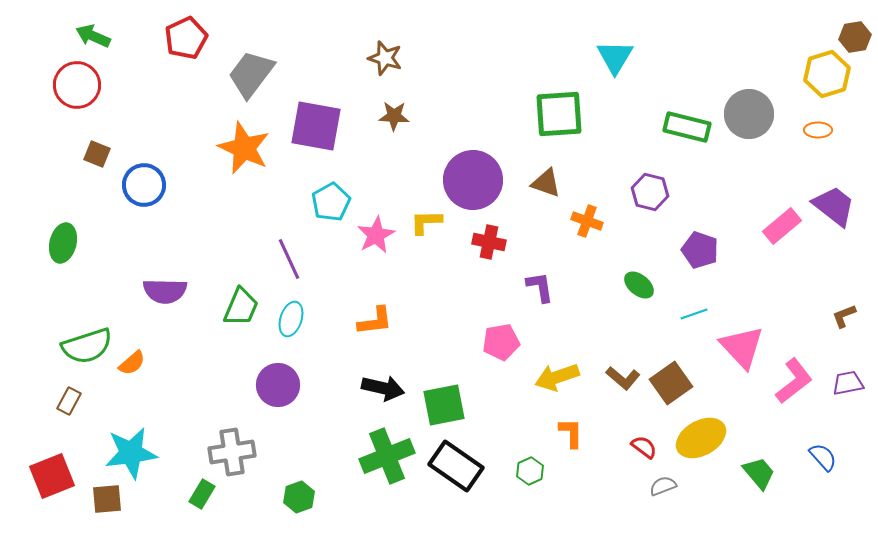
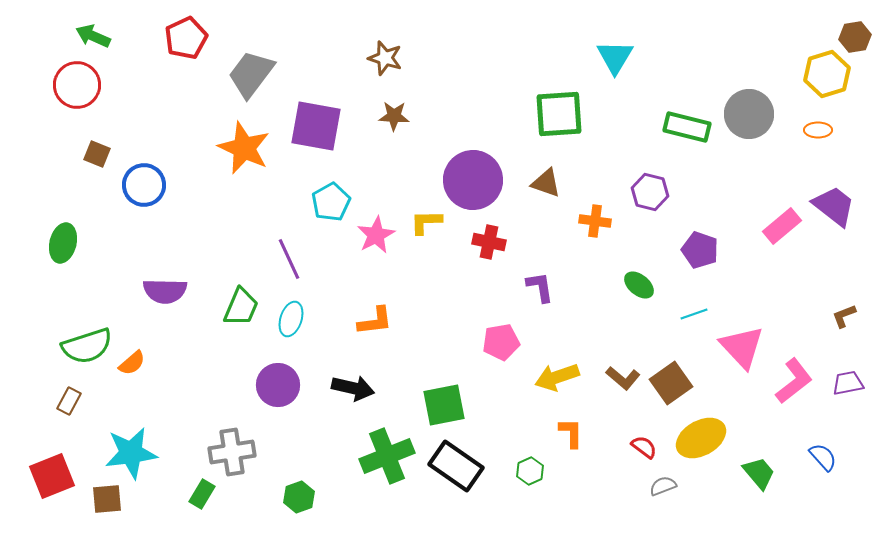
orange cross at (587, 221): moved 8 px right; rotated 12 degrees counterclockwise
black arrow at (383, 388): moved 30 px left
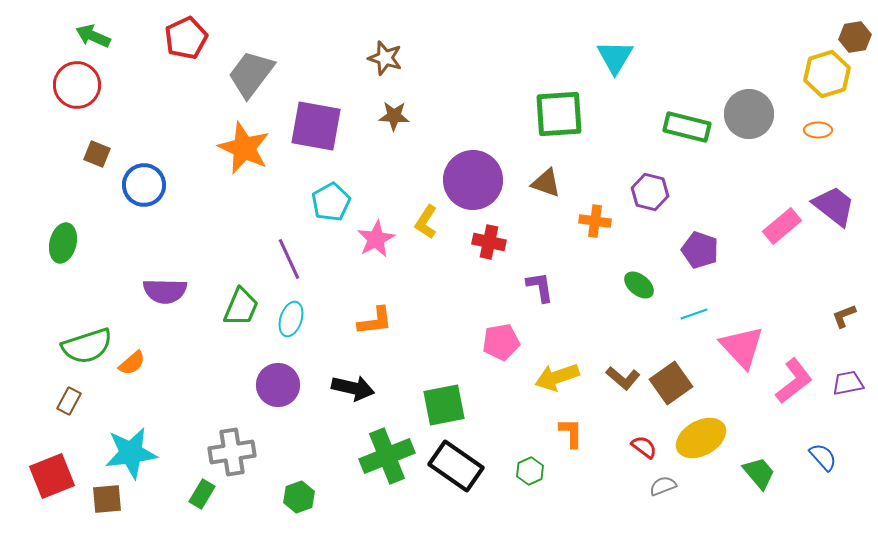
yellow L-shape at (426, 222): rotated 56 degrees counterclockwise
pink star at (376, 235): moved 4 px down
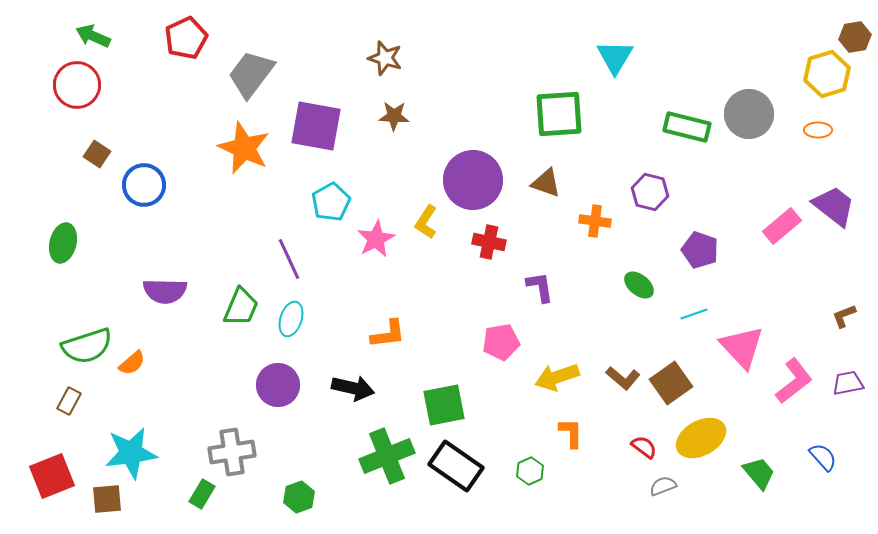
brown square at (97, 154): rotated 12 degrees clockwise
orange L-shape at (375, 321): moved 13 px right, 13 px down
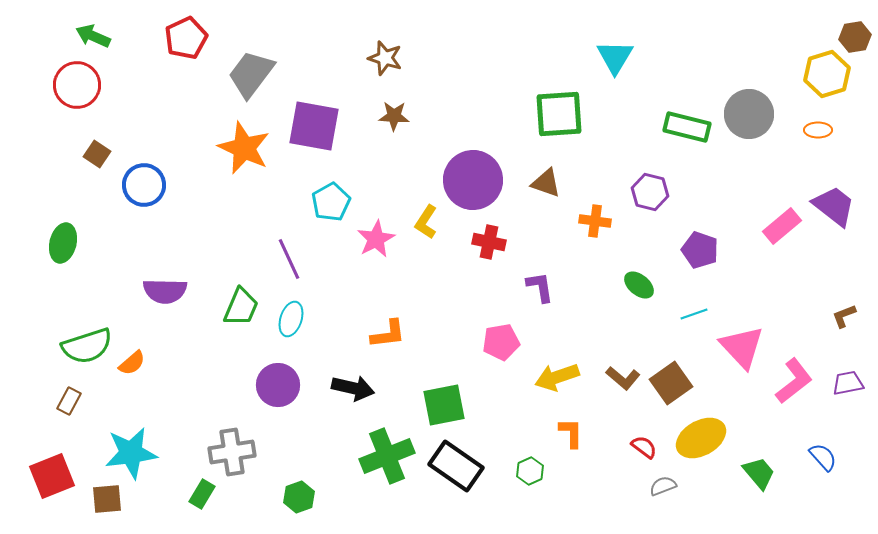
purple square at (316, 126): moved 2 px left
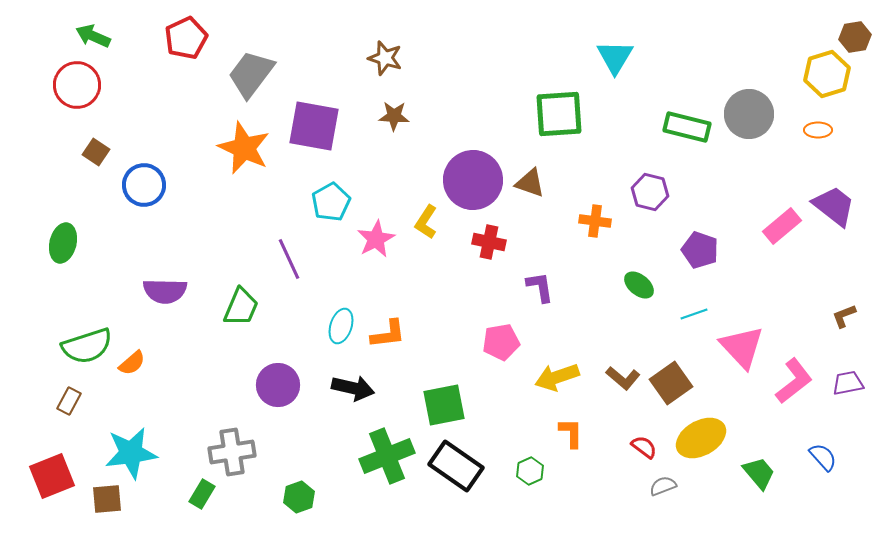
brown square at (97, 154): moved 1 px left, 2 px up
brown triangle at (546, 183): moved 16 px left
cyan ellipse at (291, 319): moved 50 px right, 7 px down
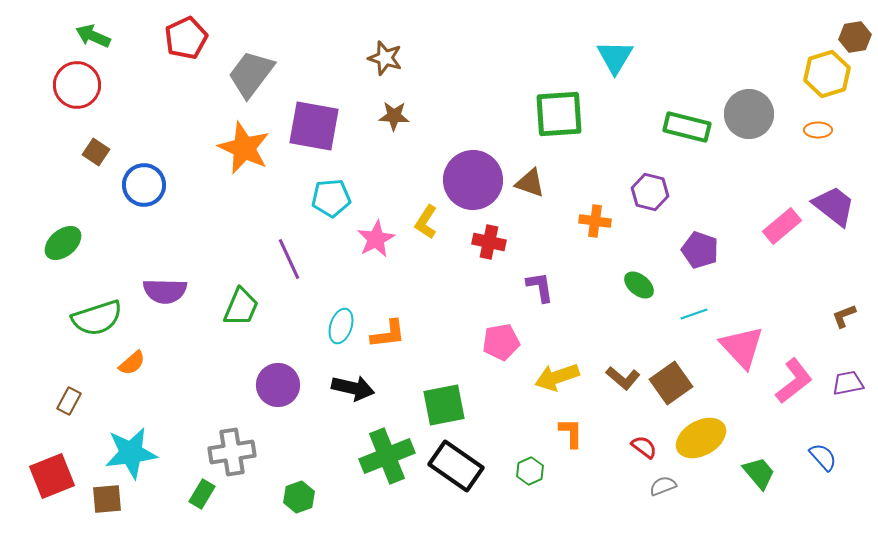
cyan pentagon at (331, 202): moved 4 px up; rotated 24 degrees clockwise
green ellipse at (63, 243): rotated 36 degrees clockwise
green semicircle at (87, 346): moved 10 px right, 28 px up
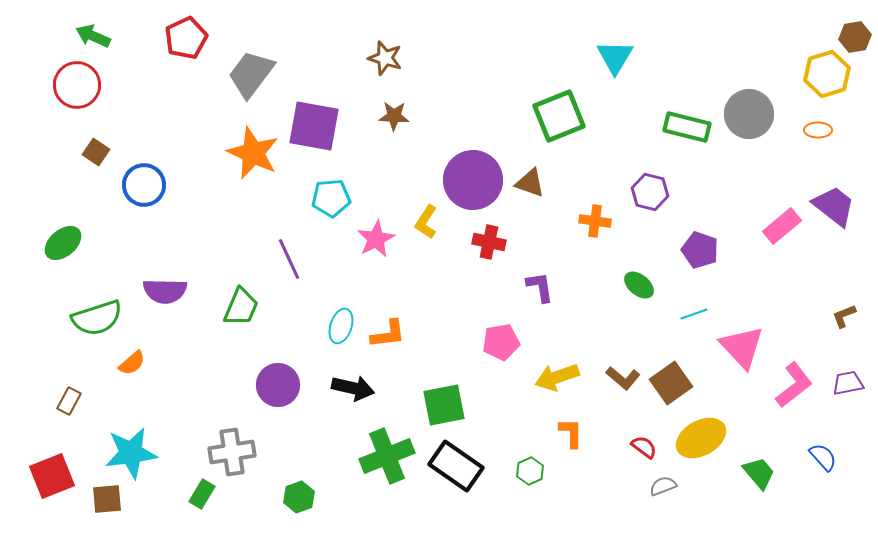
green square at (559, 114): moved 2 px down; rotated 18 degrees counterclockwise
orange star at (244, 148): moved 9 px right, 5 px down
pink L-shape at (794, 381): moved 4 px down
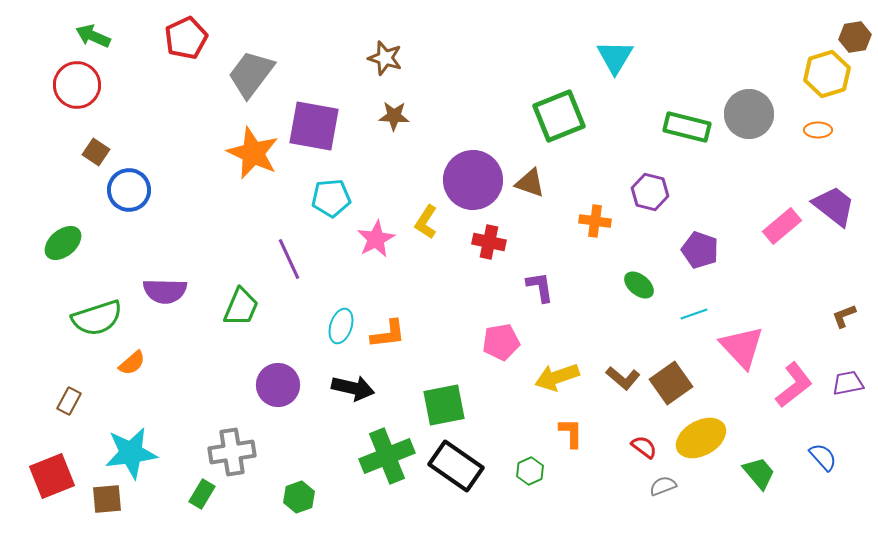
blue circle at (144, 185): moved 15 px left, 5 px down
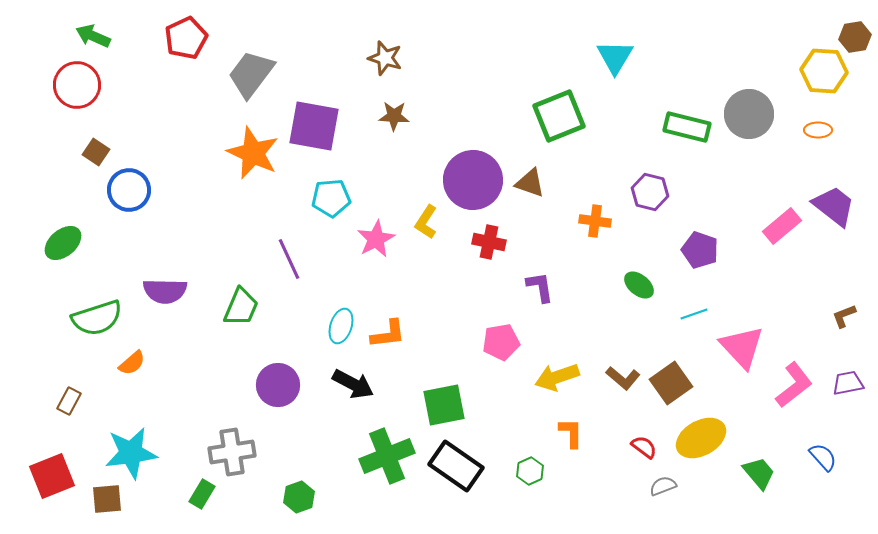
yellow hexagon at (827, 74): moved 3 px left, 3 px up; rotated 21 degrees clockwise
black arrow at (353, 388): moved 4 px up; rotated 15 degrees clockwise
